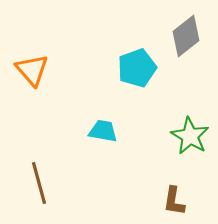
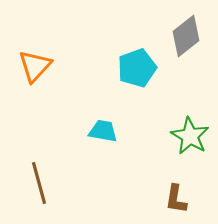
orange triangle: moved 3 px right, 4 px up; rotated 24 degrees clockwise
brown L-shape: moved 2 px right, 2 px up
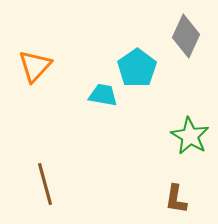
gray diamond: rotated 27 degrees counterclockwise
cyan pentagon: rotated 15 degrees counterclockwise
cyan trapezoid: moved 36 px up
brown line: moved 6 px right, 1 px down
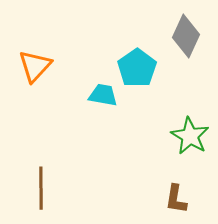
brown line: moved 4 px left, 4 px down; rotated 15 degrees clockwise
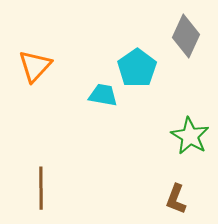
brown L-shape: rotated 12 degrees clockwise
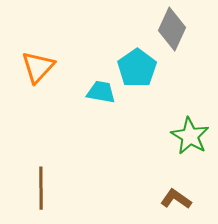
gray diamond: moved 14 px left, 7 px up
orange triangle: moved 3 px right, 1 px down
cyan trapezoid: moved 2 px left, 3 px up
brown L-shape: rotated 104 degrees clockwise
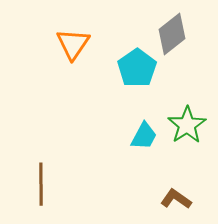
gray diamond: moved 5 px down; rotated 27 degrees clockwise
orange triangle: moved 35 px right, 23 px up; rotated 9 degrees counterclockwise
cyan trapezoid: moved 43 px right, 44 px down; rotated 108 degrees clockwise
green star: moved 3 px left, 11 px up; rotated 9 degrees clockwise
brown line: moved 4 px up
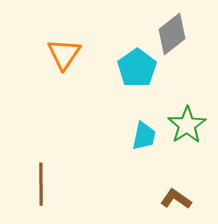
orange triangle: moved 9 px left, 10 px down
cyan trapezoid: rotated 16 degrees counterclockwise
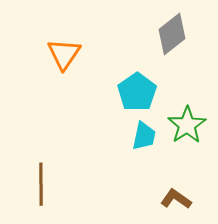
cyan pentagon: moved 24 px down
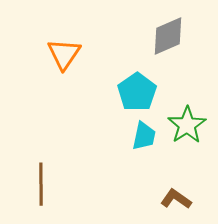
gray diamond: moved 4 px left, 2 px down; rotated 15 degrees clockwise
